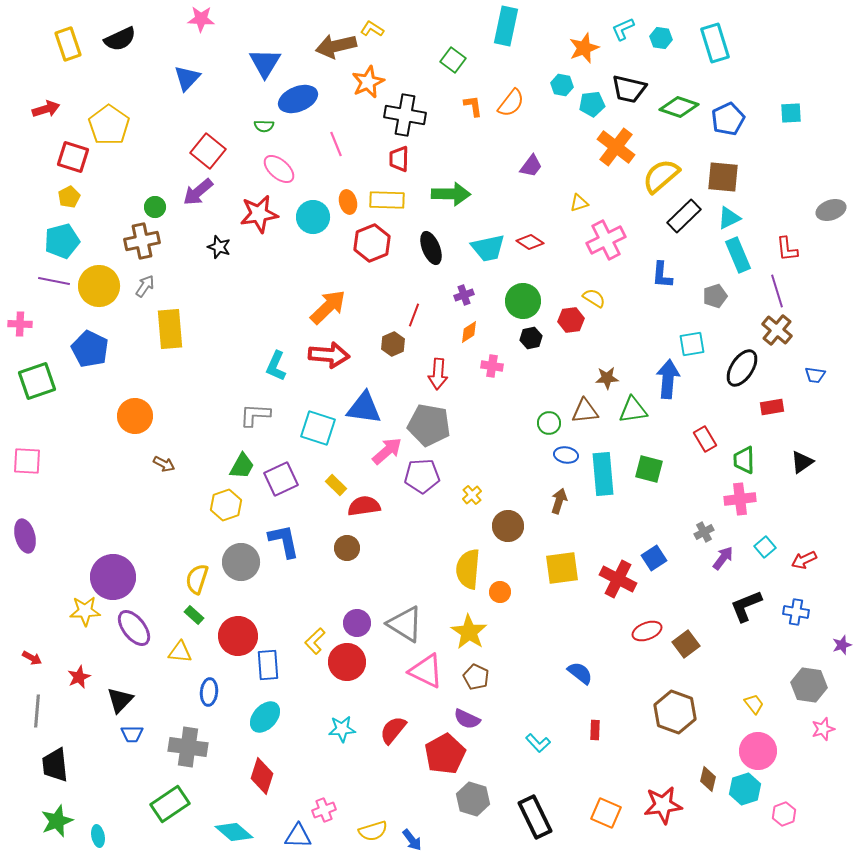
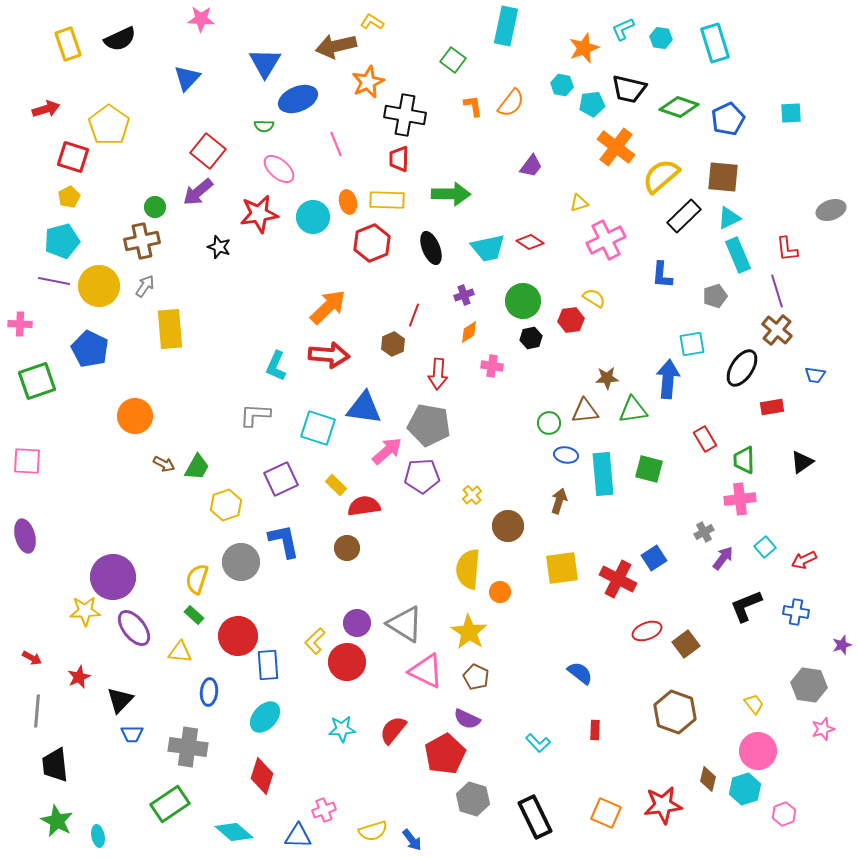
yellow L-shape at (372, 29): moved 7 px up
green trapezoid at (242, 466): moved 45 px left, 1 px down
green star at (57, 821): rotated 24 degrees counterclockwise
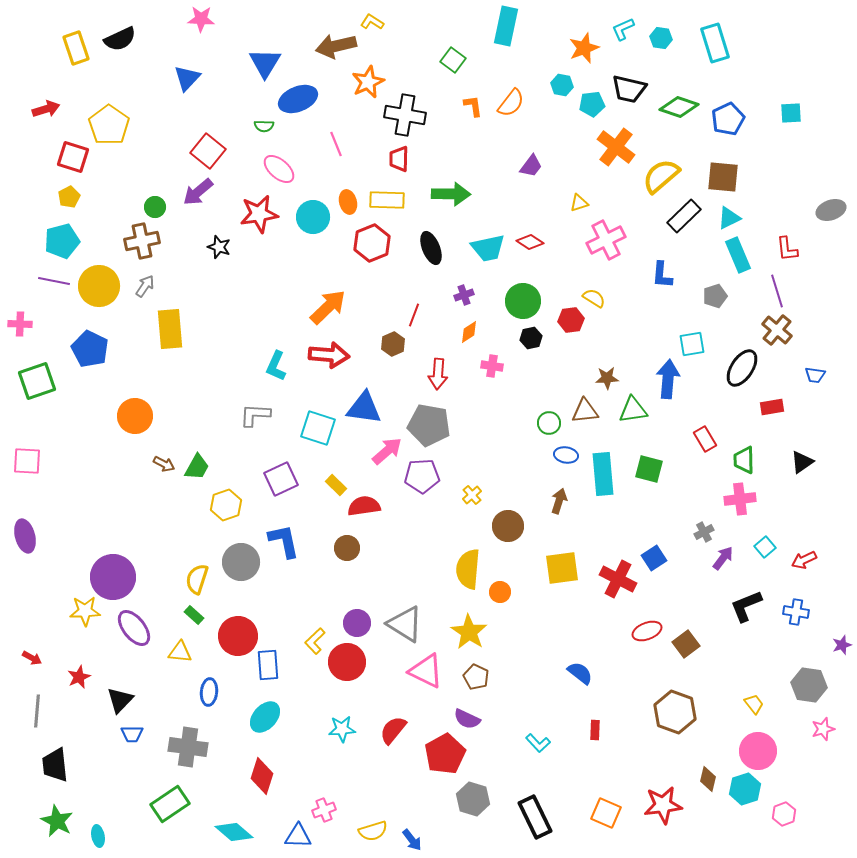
yellow rectangle at (68, 44): moved 8 px right, 4 px down
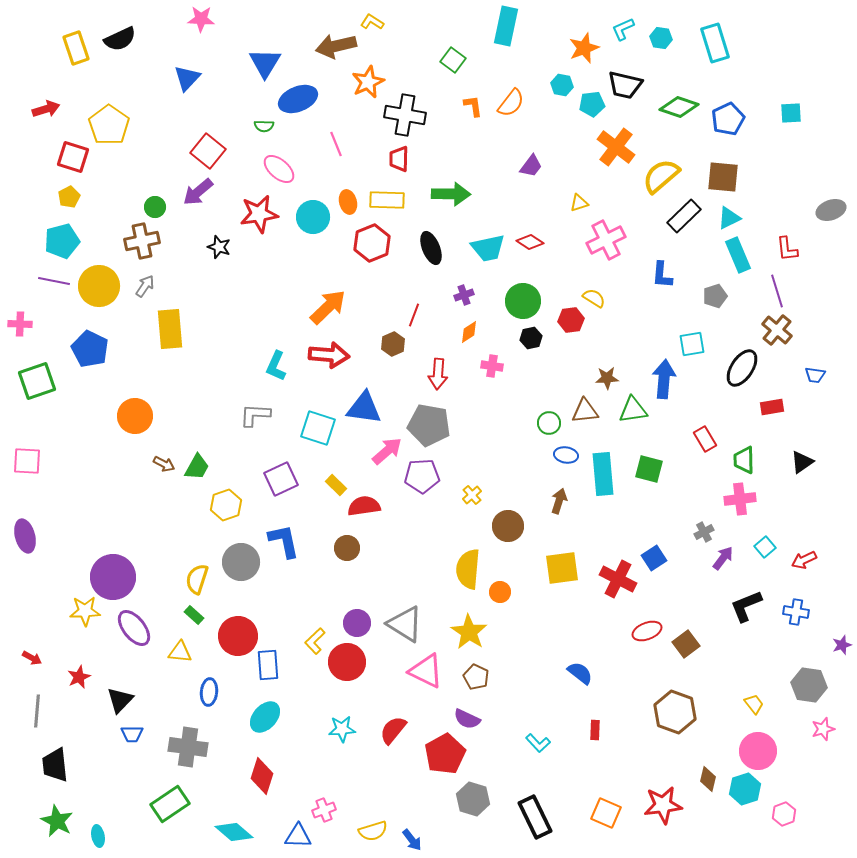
black trapezoid at (629, 89): moved 4 px left, 4 px up
blue arrow at (668, 379): moved 4 px left
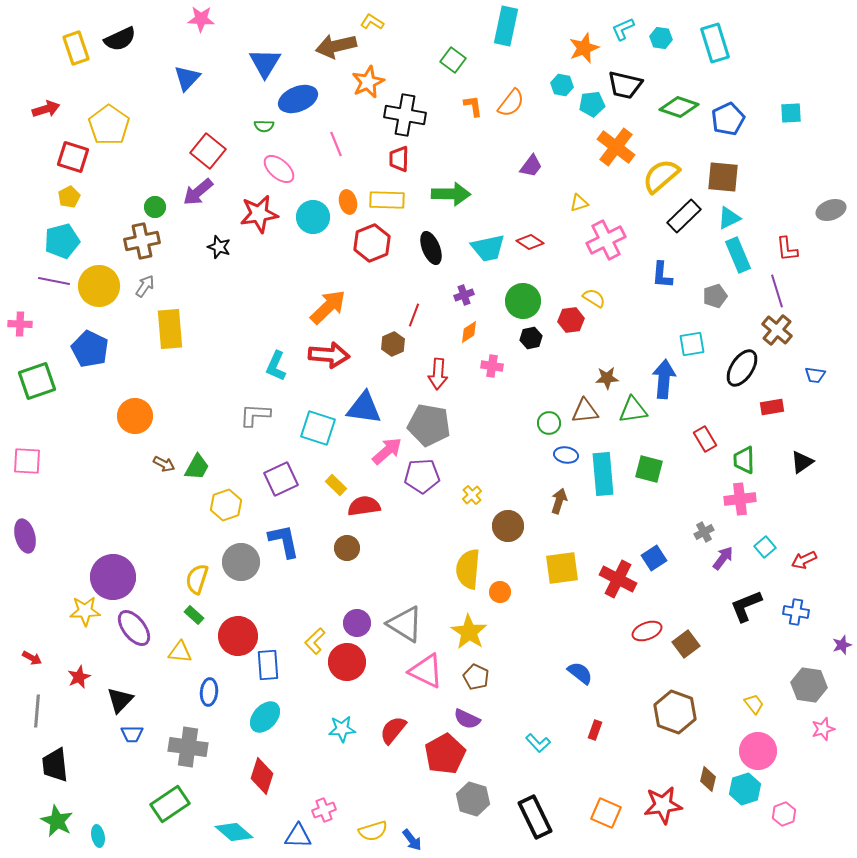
red rectangle at (595, 730): rotated 18 degrees clockwise
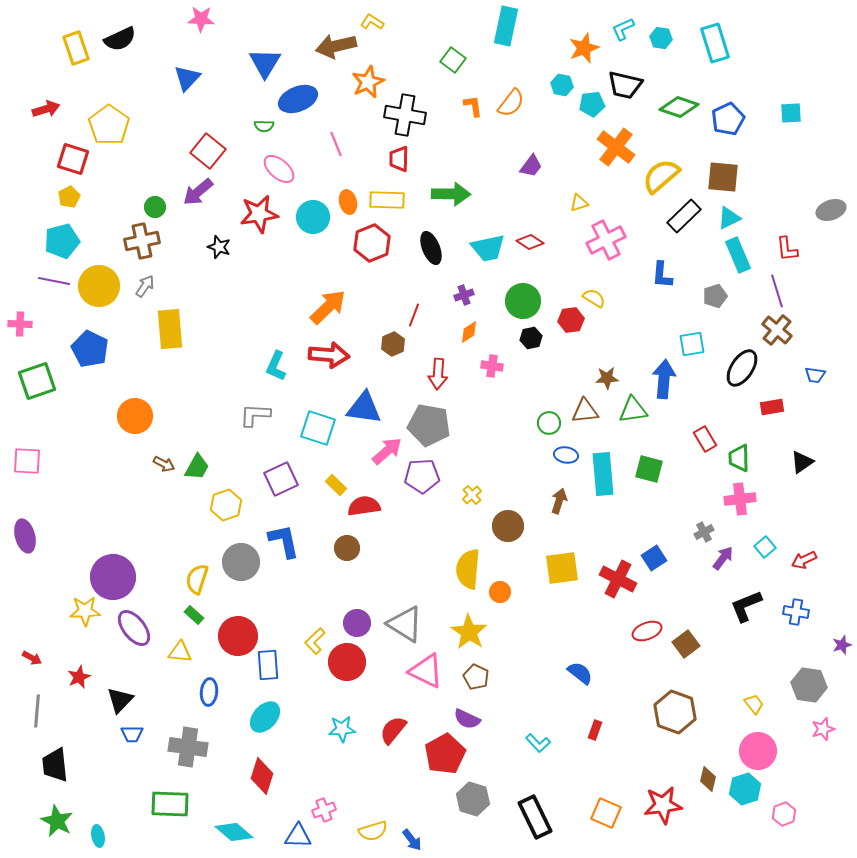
red square at (73, 157): moved 2 px down
green trapezoid at (744, 460): moved 5 px left, 2 px up
green rectangle at (170, 804): rotated 36 degrees clockwise
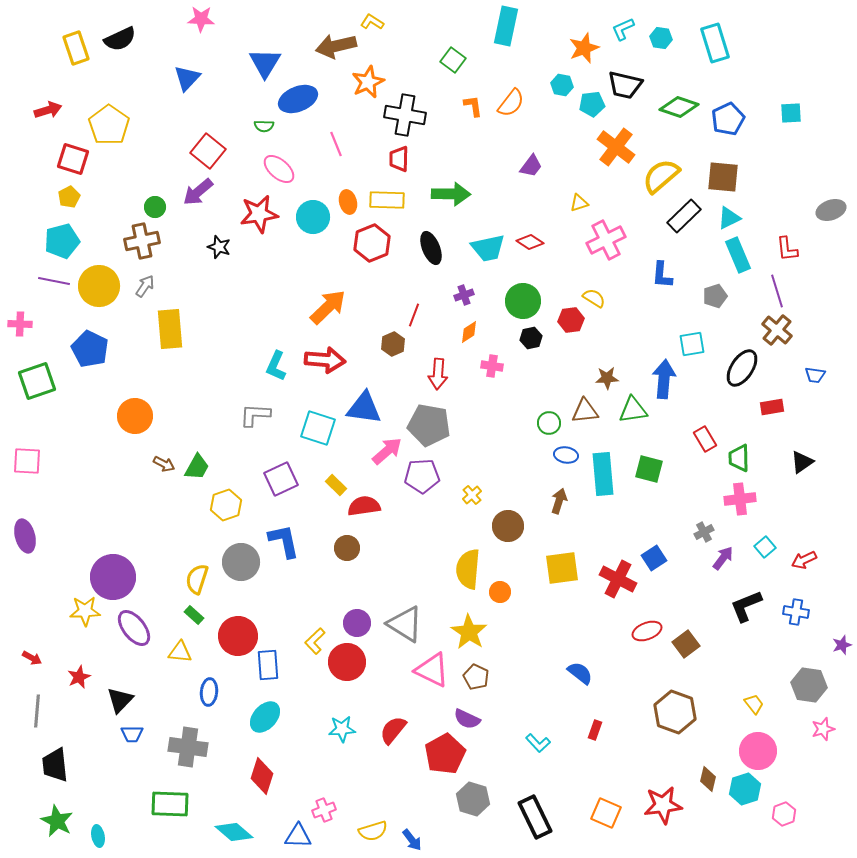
red arrow at (46, 109): moved 2 px right, 1 px down
red arrow at (329, 355): moved 4 px left, 5 px down
pink triangle at (426, 671): moved 6 px right, 1 px up
